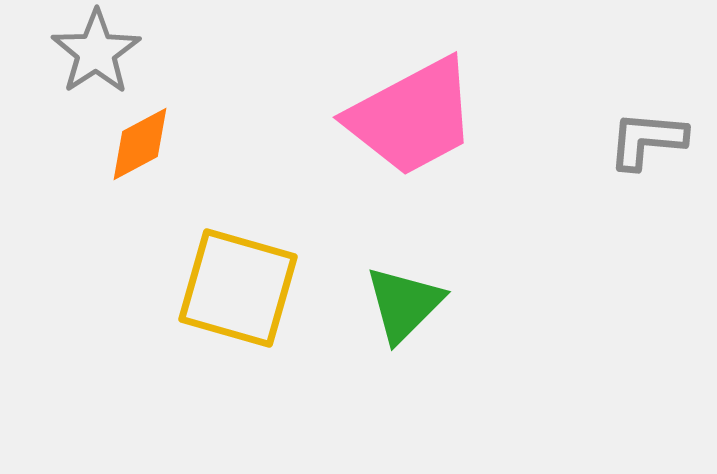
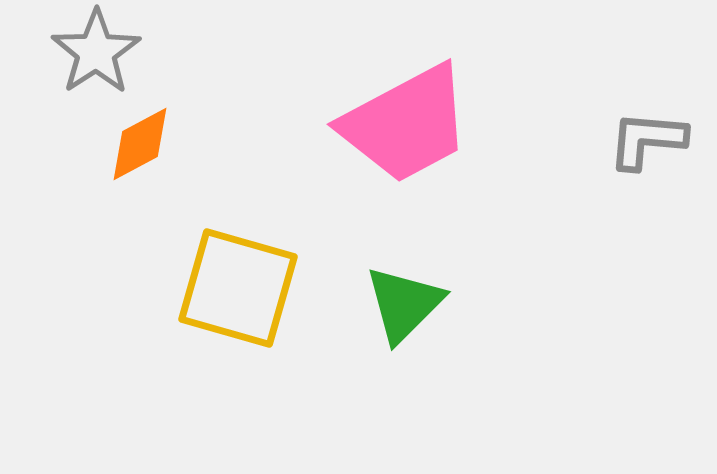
pink trapezoid: moved 6 px left, 7 px down
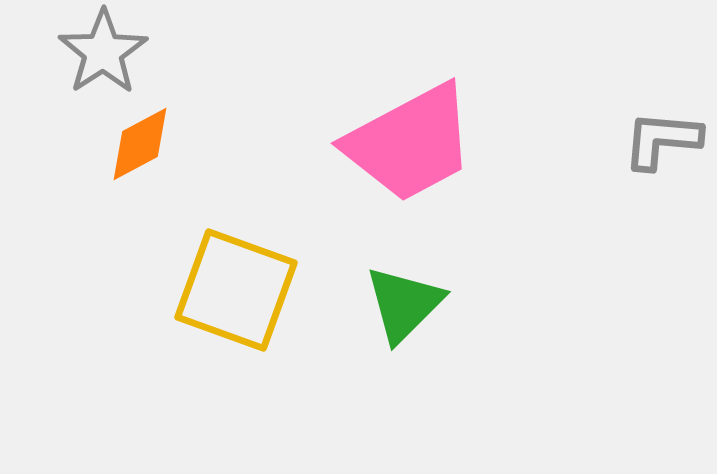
gray star: moved 7 px right
pink trapezoid: moved 4 px right, 19 px down
gray L-shape: moved 15 px right
yellow square: moved 2 px left, 2 px down; rotated 4 degrees clockwise
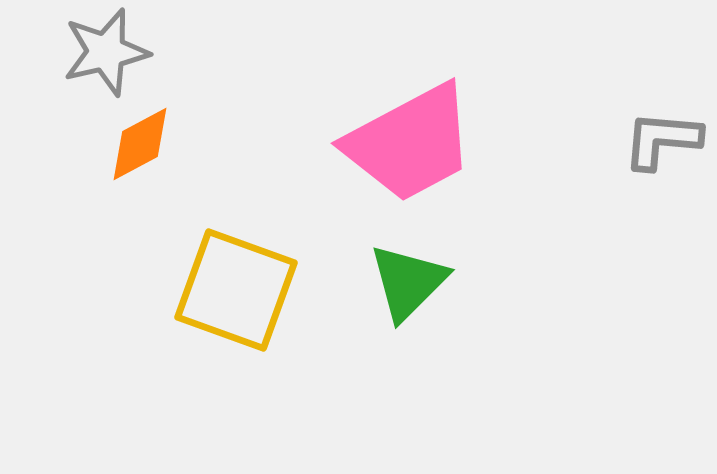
gray star: moved 3 px right; rotated 20 degrees clockwise
green triangle: moved 4 px right, 22 px up
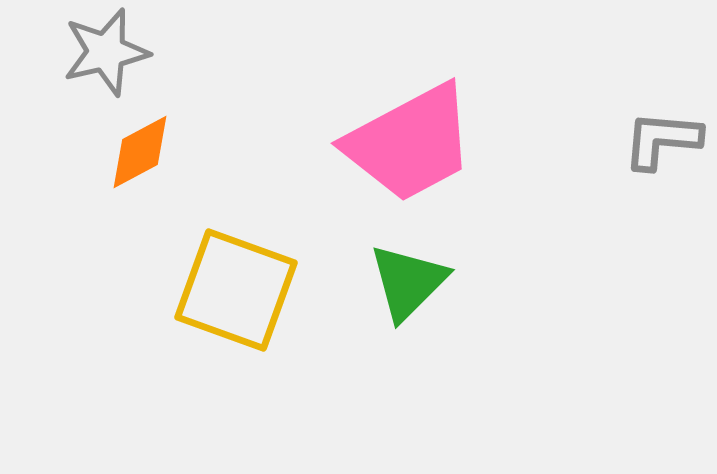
orange diamond: moved 8 px down
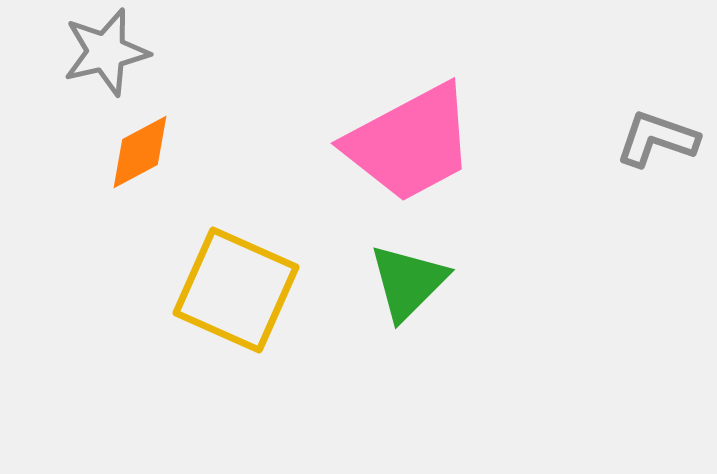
gray L-shape: moved 5 px left, 1 px up; rotated 14 degrees clockwise
yellow square: rotated 4 degrees clockwise
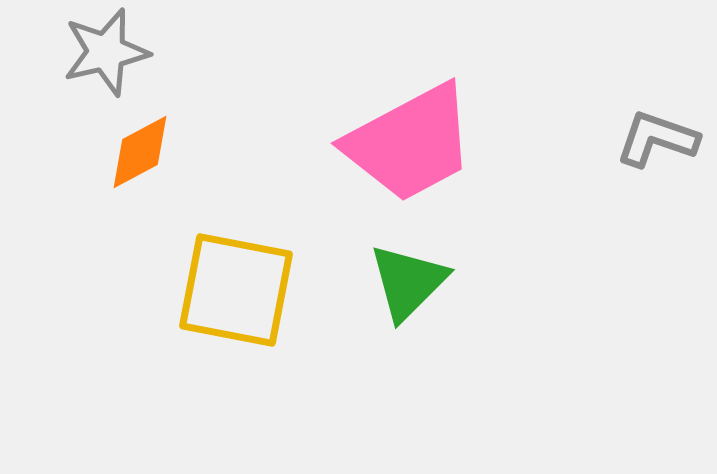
yellow square: rotated 13 degrees counterclockwise
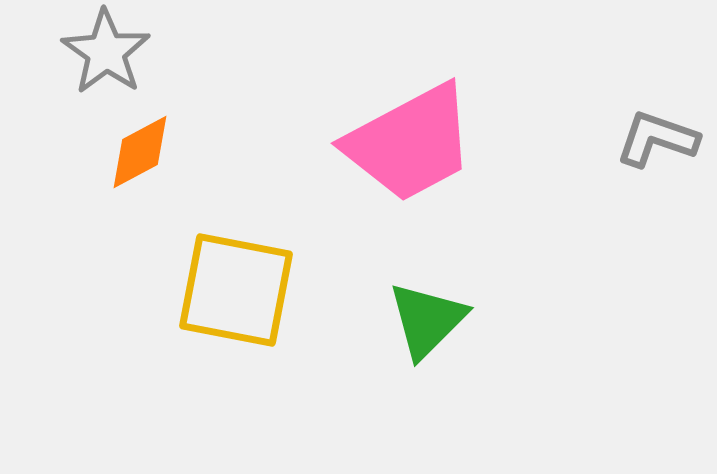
gray star: rotated 24 degrees counterclockwise
green triangle: moved 19 px right, 38 px down
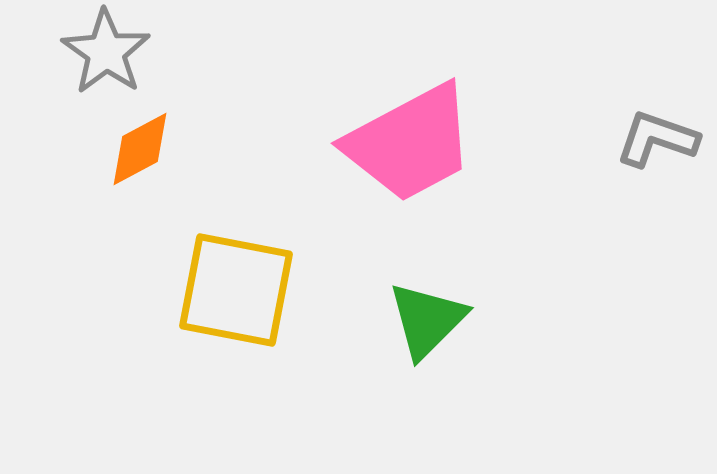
orange diamond: moved 3 px up
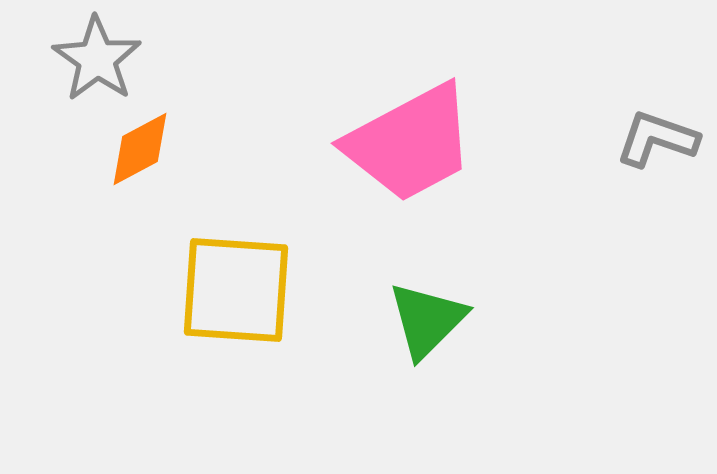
gray star: moved 9 px left, 7 px down
yellow square: rotated 7 degrees counterclockwise
